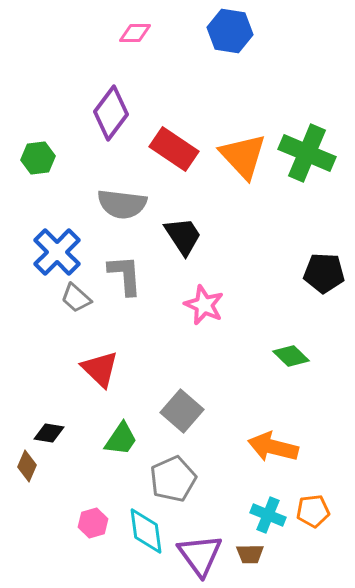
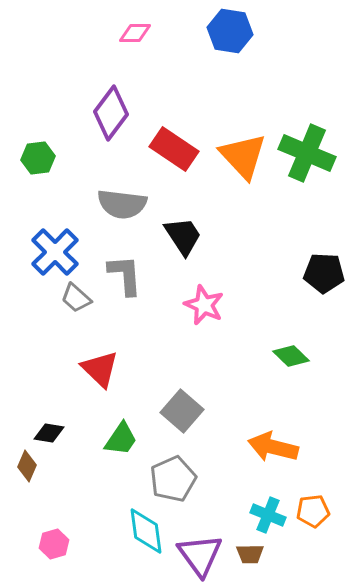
blue cross: moved 2 px left
pink hexagon: moved 39 px left, 21 px down
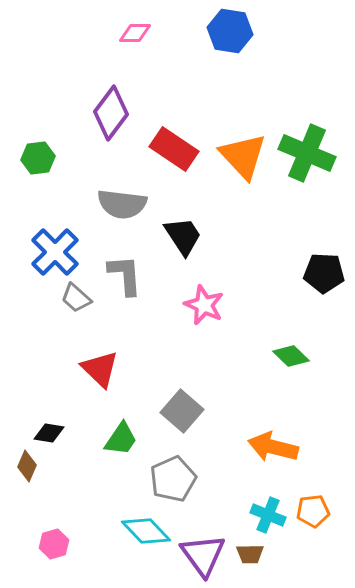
cyan diamond: rotated 36 degrees counterclockwise
purple triangle: moved 3 px right
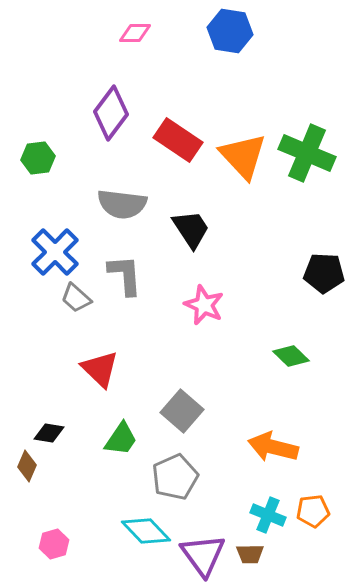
red rectangle: moved 4 px right, 9 px up
black trapezoid: moved 8 px right, 7 px up
gray pentagon: moved 2 px right, 2 px up
